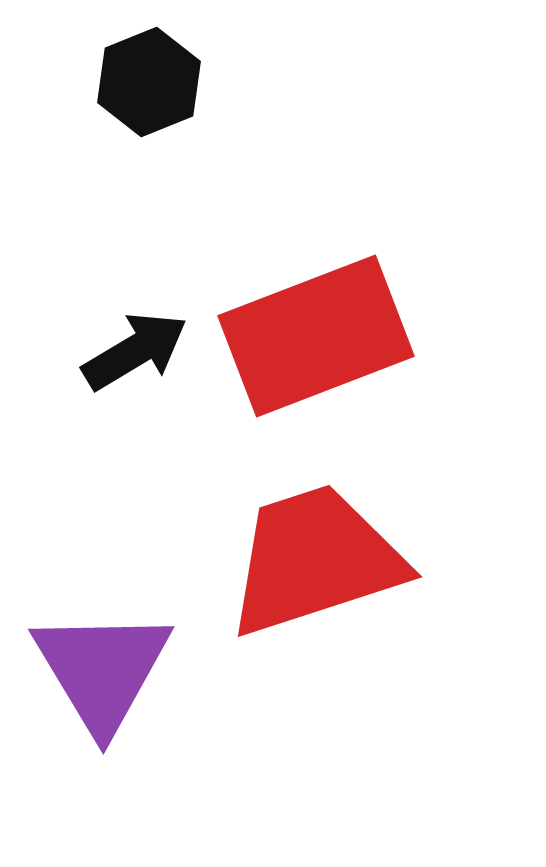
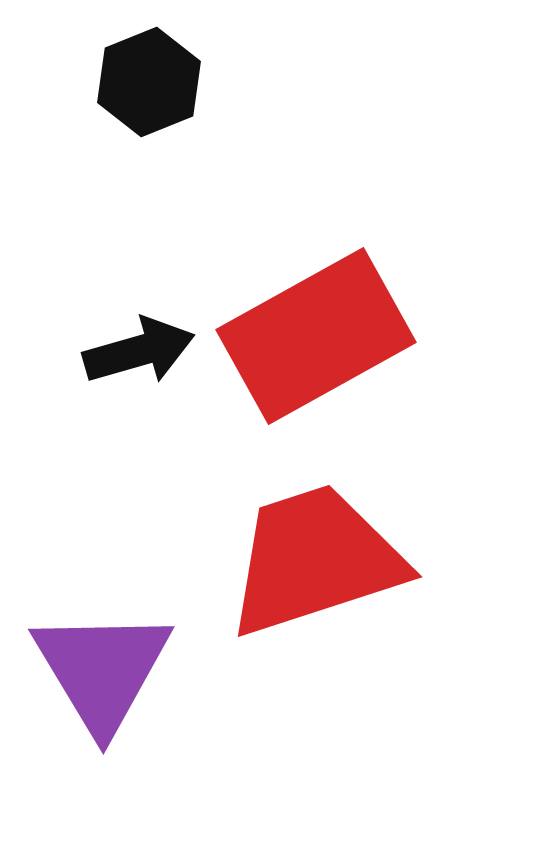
red rectangle: rotated 8 degrees counterclockwise
black arrow: moved 4 px right; rotated 15 degrees clockwise
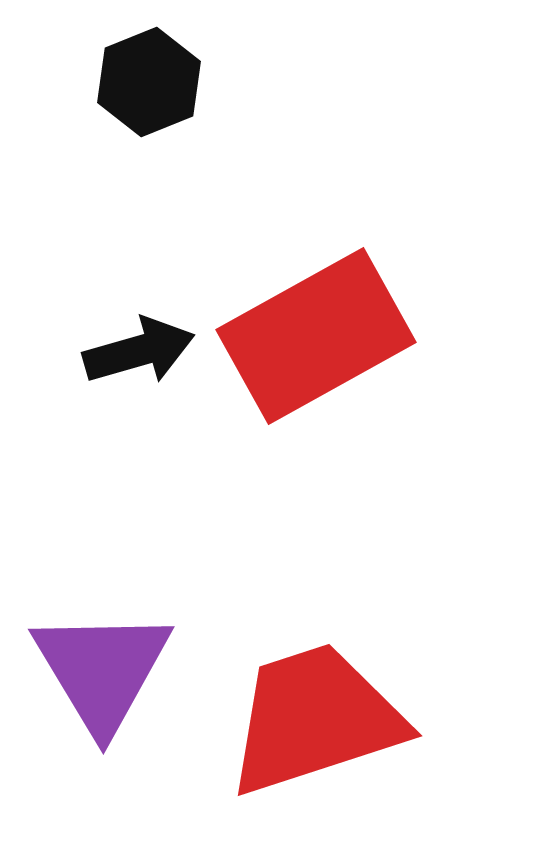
red trapezoid: moved 159 px down
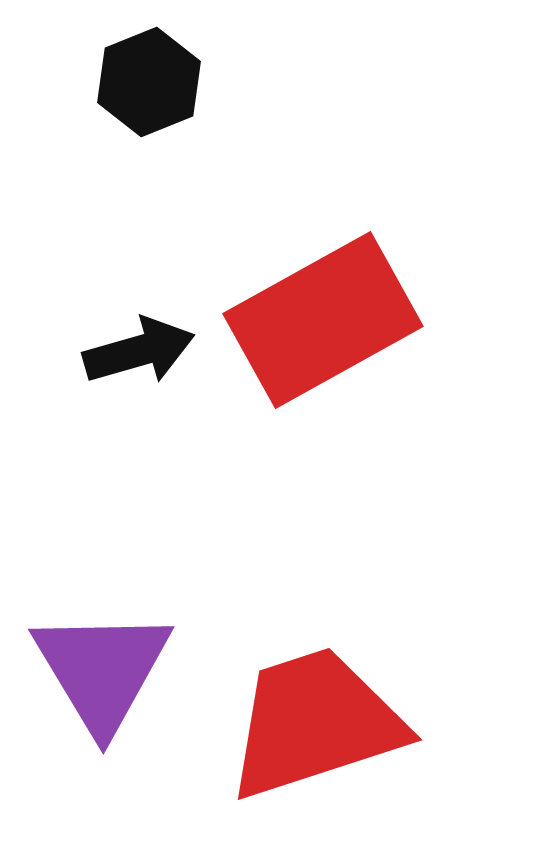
red rectangle: moved 7 px right, 16 px up
red trapezoid: moved 4 px down
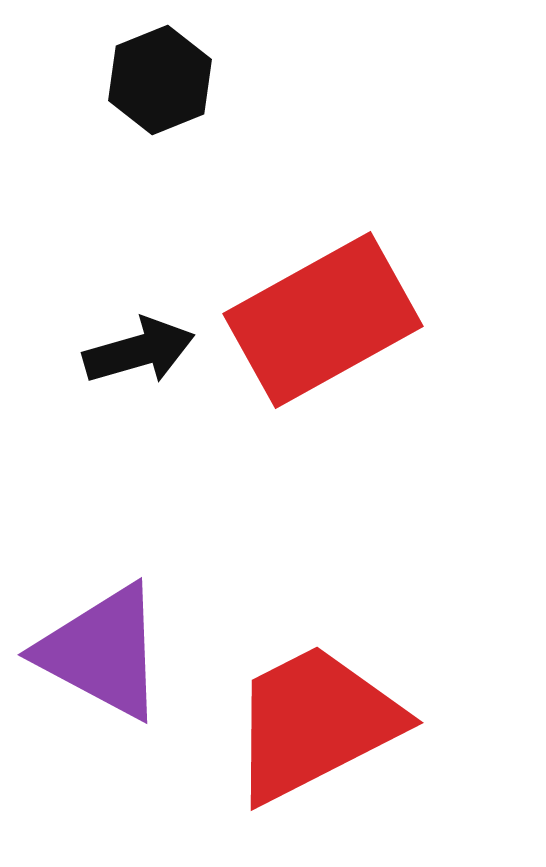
black hexagon: moved 11 px right, 2 px up
purple triangle: moved 18 px up; rotated 31 degrees counterclockwise
red trapezoid: rotated 9 degrees counterclockwise
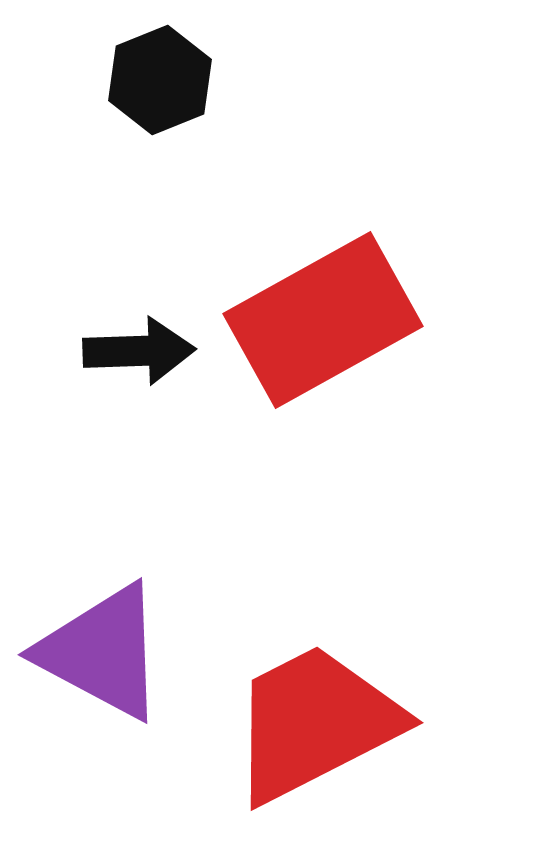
black arrow: rotated 14 degrees clockwise
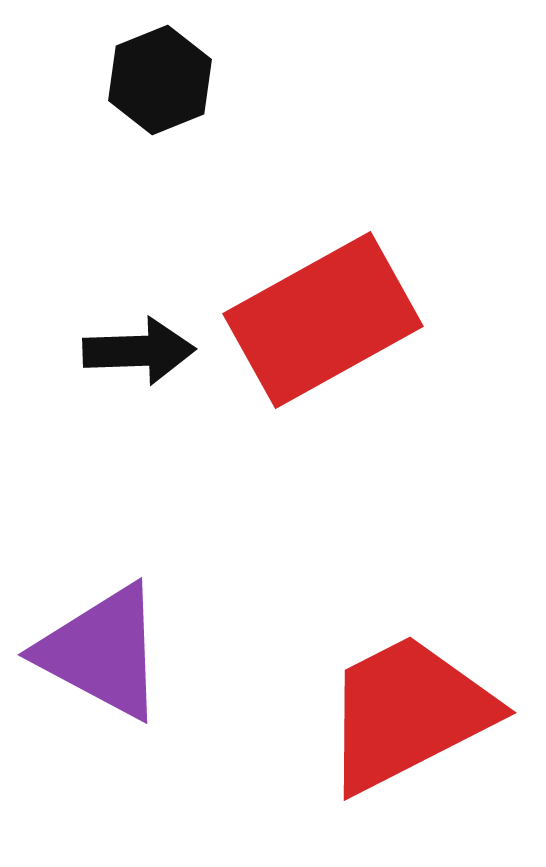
red trapezoid: moved 93 px right, 10 px up
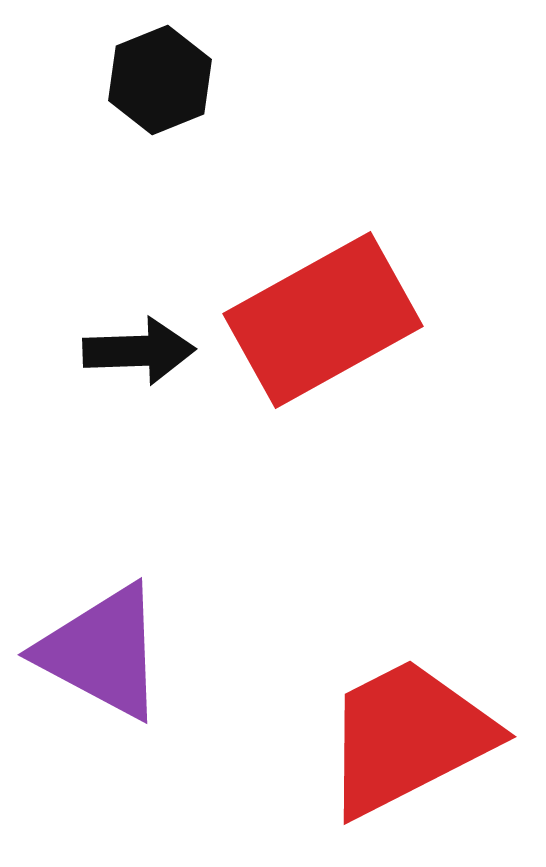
red trapezoid: moved 24 px down
